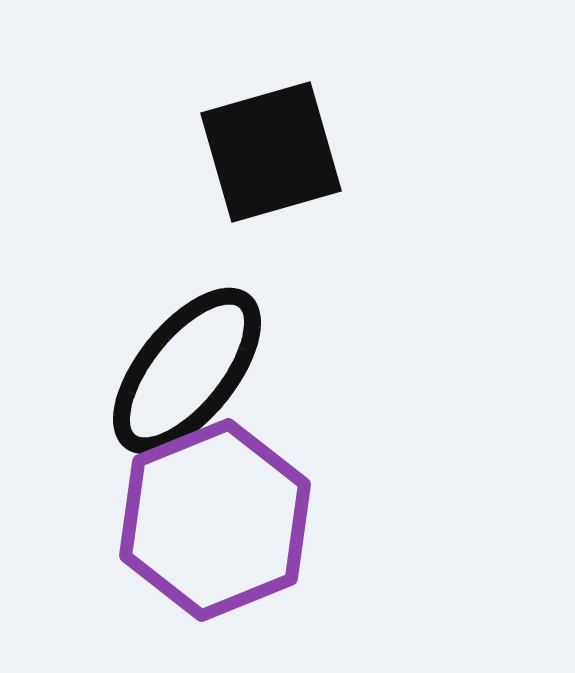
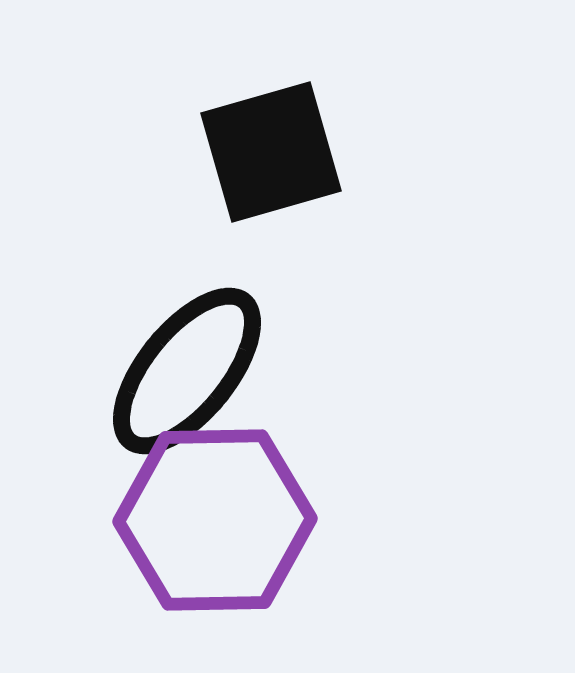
purple hexagon: rotated 21 degrees clockwise
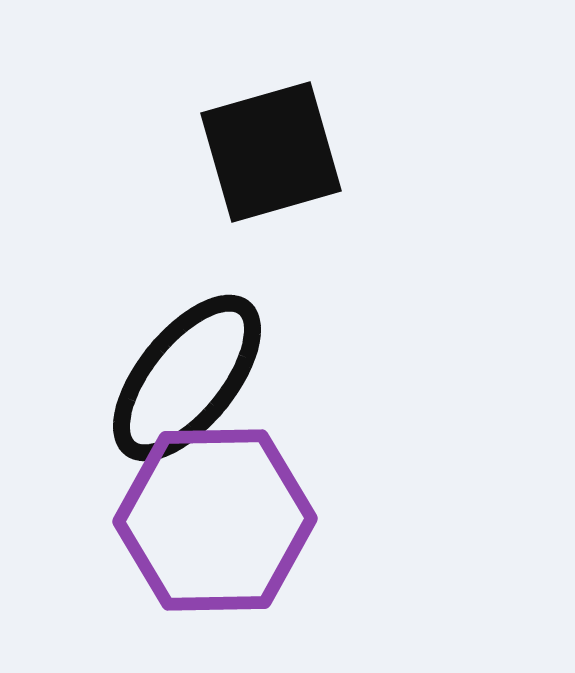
black ellipse: moved 7 px down
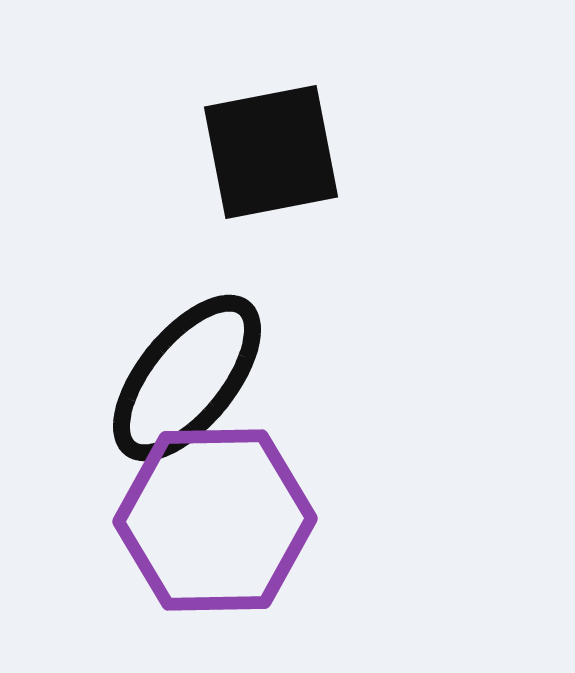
black square: rotated 5 degrees clockwise
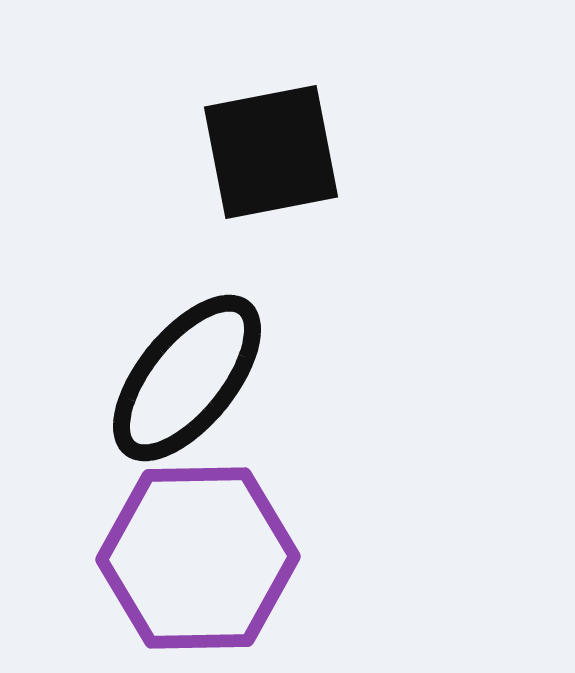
purple hexagon: moved 17 px left, 38 px down
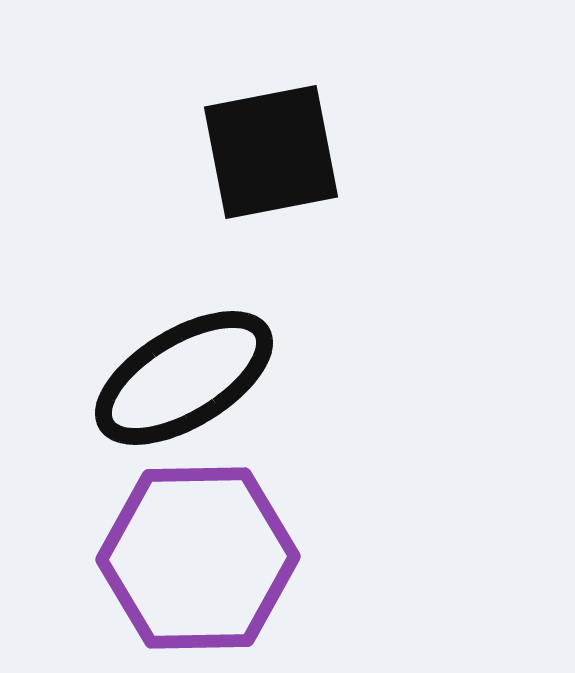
black ellipse: moved 3 px left; rotated 20 degrees clockwise
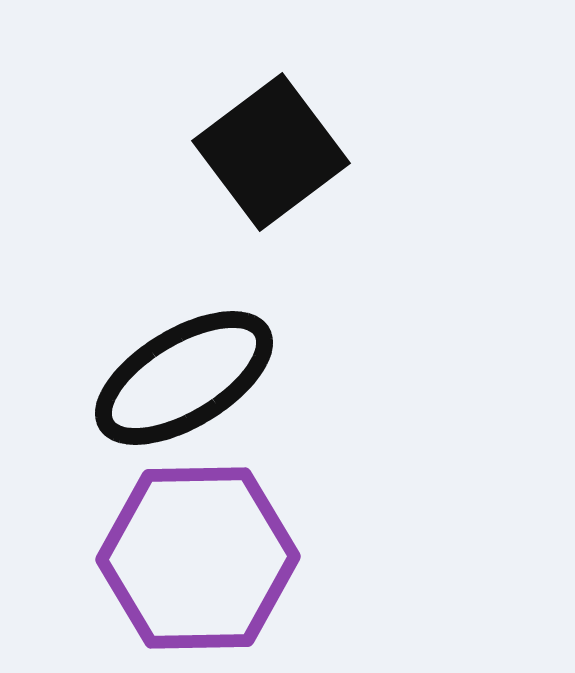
black square: rotated 26 degrees counterclockwise
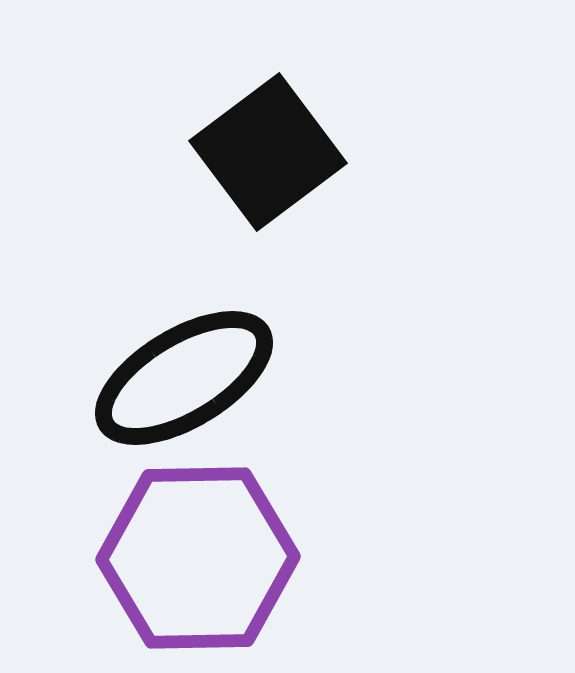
black square: moved 3 px left
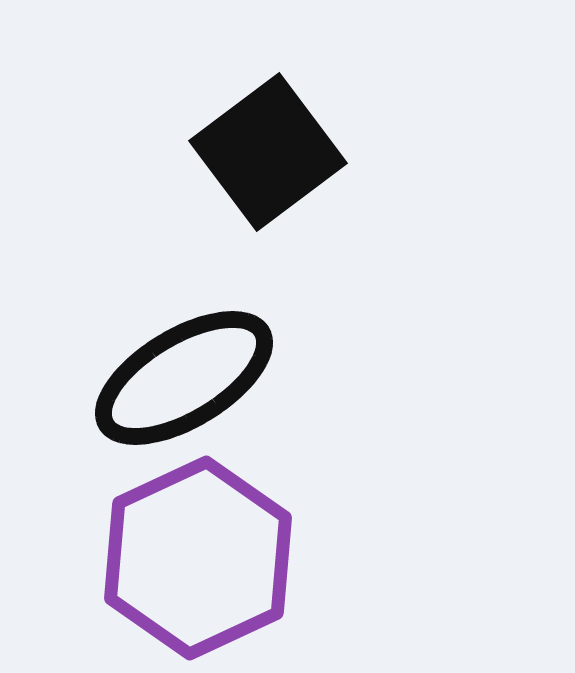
purple hexagon: rotated 24 degrees counterclockwise
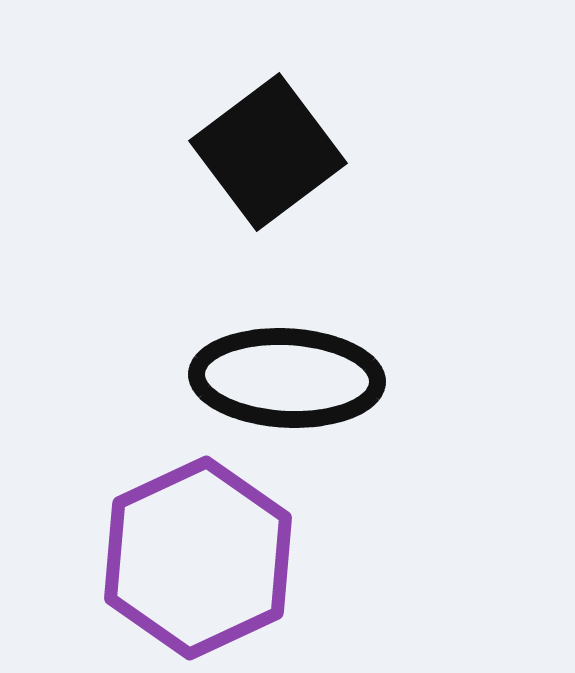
black ellipse: moved 103 px right; rotated 34 degrees clockwise
